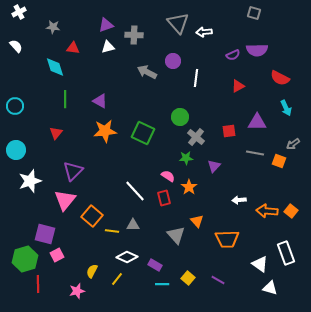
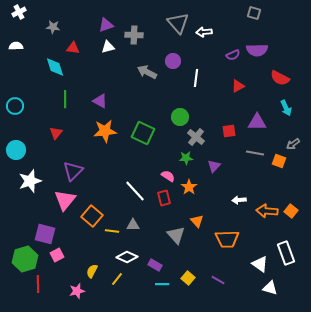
white semicircle at (16, 46): rotated 48 degrees counterclockwise
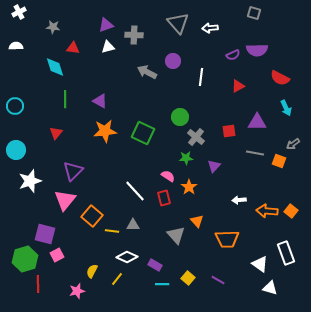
white arrow at (204, 32): moved 6 px right, 4 px up
white line at (196, 78): moved 5 px right, 1 px up
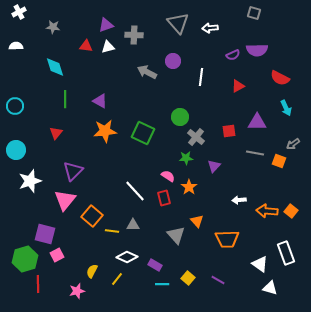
red triangle at (73, 48): moved 13 px right, 2 px up
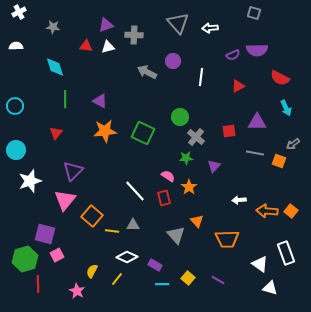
pink star at (77, 291): rotated 28 degrees counterclockwise
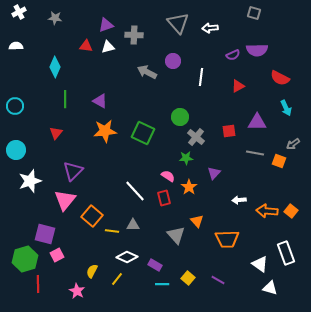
gray star at (53, 27): moved 2 px right, 9 px up
cyan diamond at (55, 67): rotated 40 degrees clockwise
purple triangle at (214, 166): moved 7 px down
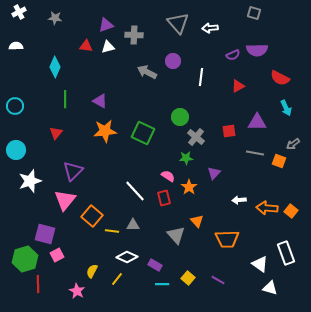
orange arrow at (267, 211): moved 3 px up
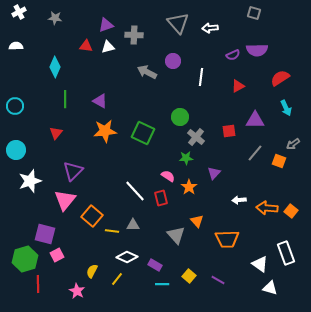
red semicircle at (280, 78): rotated 120 degrees clockwise
purple triangle at (257, 122): moved 2 px left, 2 px up
gray line at (255, 153): rotated 60 degrees counterclockwise
red rectangle at (164, 198): moved 3 px left
yellow square at (188, 278): moved 1 px right, 2 px up
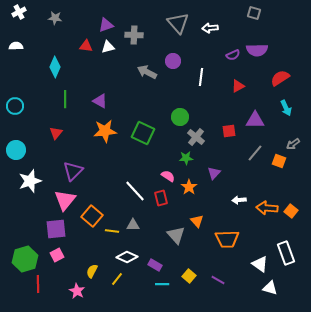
purple square at (45, 234): moved 11 px right, 5 px up; rotated 20 degrees counterclockwise
